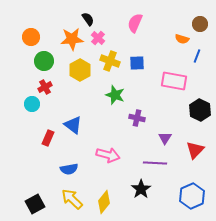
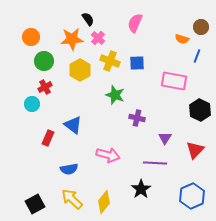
brown circle: moved 1 px right, 3 px down
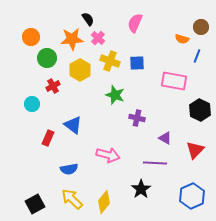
green circle: moved 3 px right, 3 px up
red cross: moved 8 px right, 1 px up
purple triangle: rotated 32 degrees counterclockwise
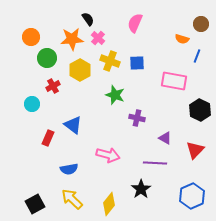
brown circle: moved 3 px up
yellow diamond: moved 5 px right, 2 px down
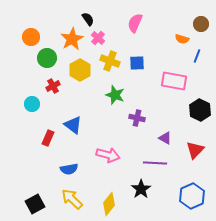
orange star: rotated 25 degrees counterclockwise
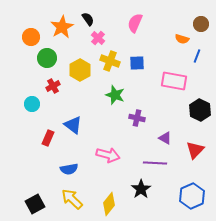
orange star: moved 10 px left, 12 px up
